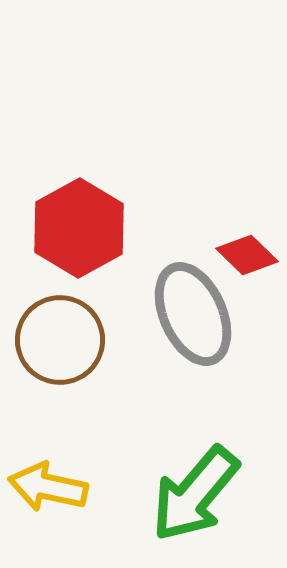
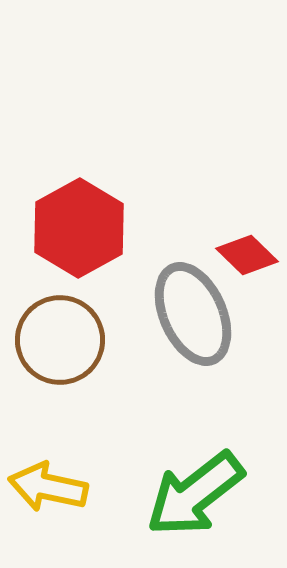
green arrow: rotated 12 degrees clockwise
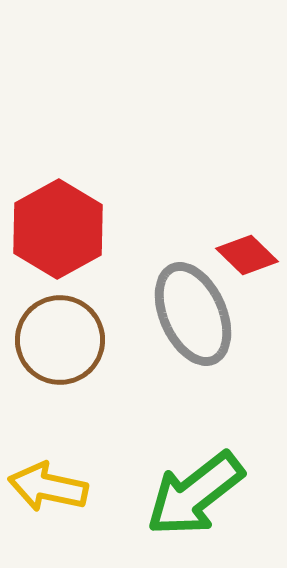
red hexagon: moved 21 px left, 1 px down
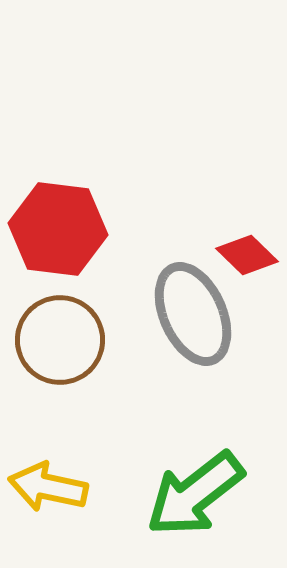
red hexagon: rotated 24 degrees counterclockwise
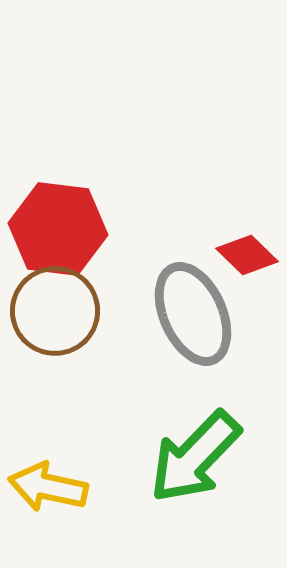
brown circle: moved 5 px left, 29 px up
green arrow: moved 37 px up; rotated 8 degrees counterclockwise
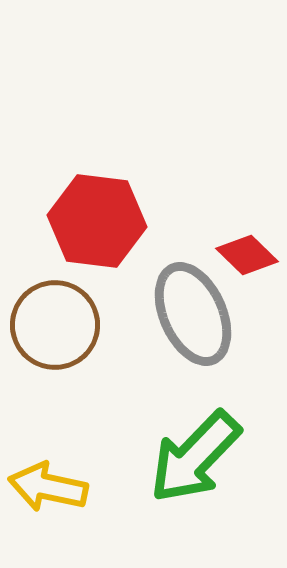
red hexagon: moved 39 px right, 8 px up
brown circle: moved 14 px down
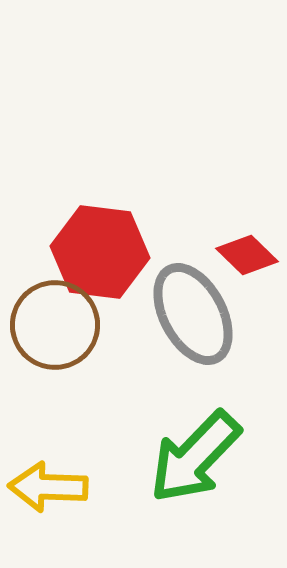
red hexagon: moved 3 px right, 31 px down
gray ellipse: rotated 4 degrees counterclockwise
yellow arrow: rotated 10 degrees counterclockwise
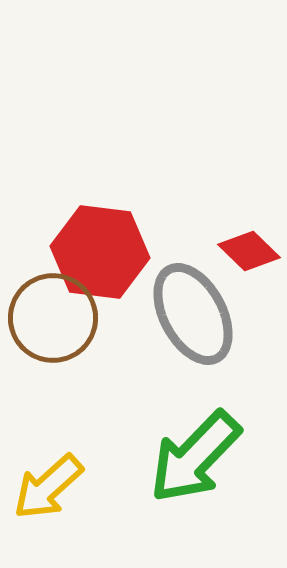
red diamond: moved 2 px right, 4 px up
brown circle: moved 2 px left, 7 px up
yellow arrow: rotated 44 degrees counterclockwise
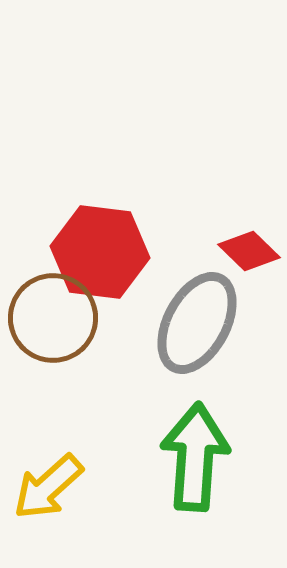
gray ellipse: moved 4 px right, 9 px down; rotated 56 degrees clockwise
green arrow: rotated 140 degrees clockwise
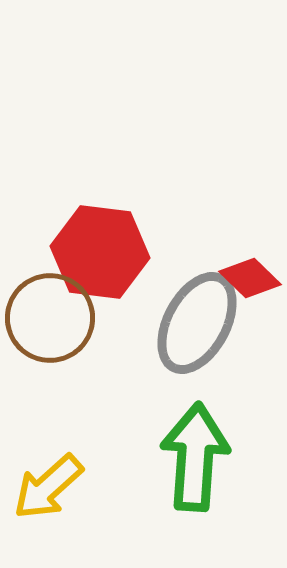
red diamond: moved 1 px right, 27 px down
brown circle: moved 3 px left
